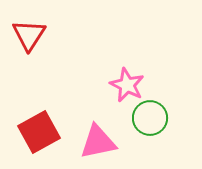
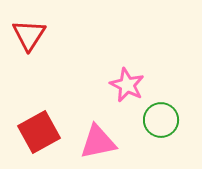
green circle: moved 11 px right, 2 px down
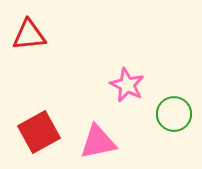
red triangle: rotated 51 degrees clockwise
green circle: moved 13 px right, 6 px up
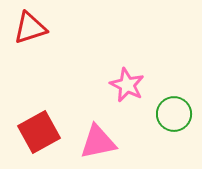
red triangle: moved 1 px right, 7 px up; rotated 12 degrees counterclockwise
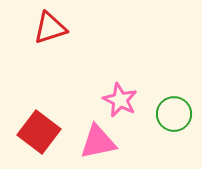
red triangle: moved 20 px right
pink star: moved 7 px left, 15 px down
red square: rotated 24 degrees counterclockwise
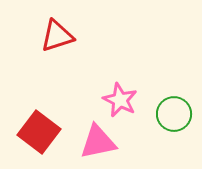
red triangle: moved 7 px right, 8 px down
